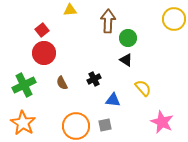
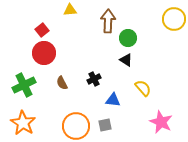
pink star: moved 1 px left
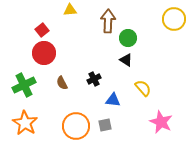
orange star: moved 2 px right
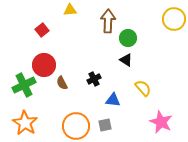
red circle: moved 12 px down
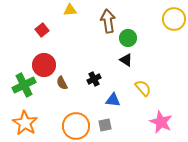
brown arrow: rotated 10 degrees counterclockwise
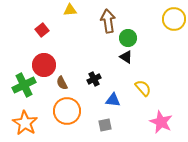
black triangle: moved 3 px up
orange circle: moved 9 px left, 15 px up
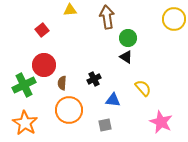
brown arrow: moved 1 px left, 4 px up
brown semicircle: rotated 32 degrees clockwise
orange circle: moved 2 px right, 1 px up
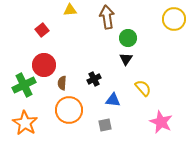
black triangle: moved 2 px down; rotated 32 degrees clockwise
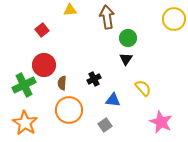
gray square: rotated 24 degrees counterclockwise
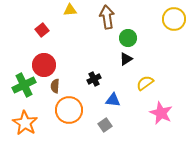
black triangle: rotated 24 degrees clockwise
brown semicircle: moved 7 px left, 3 px down
yellow semicircle: moved 2 px right, 5 px up; rotated 84 degrees counterclockwise
pink star: moved 9 px up
